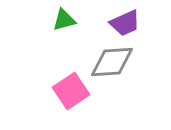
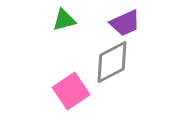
gray diamond: rotated 24 degrees counterclockwise
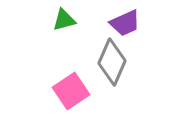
gray diamond: rotated 39 degrees counterclockwise
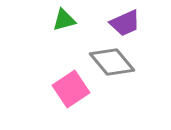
gray diamond: rotated 63 degrees counterclockwise
pink square: moved 2 px up
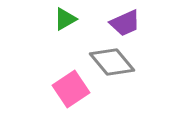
green triangle: moved 1 px right, 1 px up; rotated 15 degrees counterclockwise
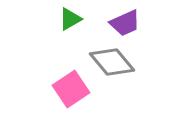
green triangle: moved 5 px right
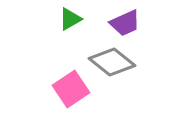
gray diamond: rotated 12 degrees counterclockwise
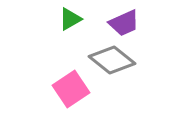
purple trapezoid: moved 1 px left
gray diamond: moved 2 px up
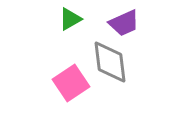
gray diamond: moved 2 px left, 2 px down; rotated 45 degrees clockwise
pink square: moved 6 px up
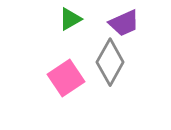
gray diamond: rotated 36 degrees clockwise
pink square: moved 5 px left, 5 px up
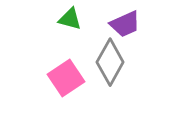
green triangle: rotated 45 degrees clockwise
purple trapezoid: moved 1 px right, 1 px down
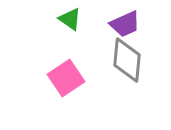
green triangle: rotated 20 degrees clockwise
gray diamond: moved 17 px right, 2 px up; rotated 24 degrees counterclockwise
